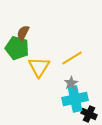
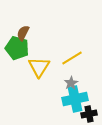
black cross: rotated 35 degrees counterclockwise
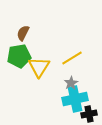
green pentagon: moved 2 px right, 8 px down; rotated 25 degrees counterclockwise
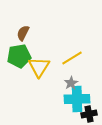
cyan cross: moved 2 px right; rotated 10 degrees clockwise
